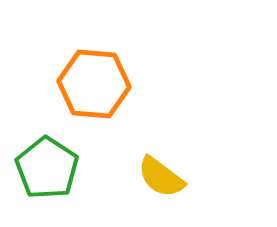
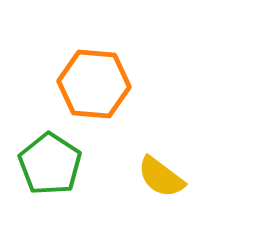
green pentagon: moved 3 px right, 4 px up
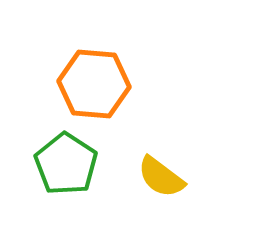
green pentagon: moved 16 px right
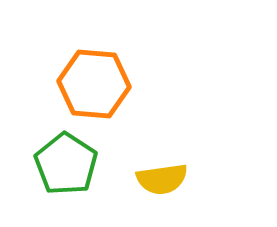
yellow semicircle: moved 1 px right, 2 px down; rotated 45 degrees counterclockwise
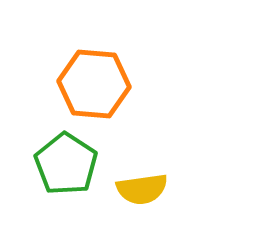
yellow semicircle: moved 20 px left, 10 px down
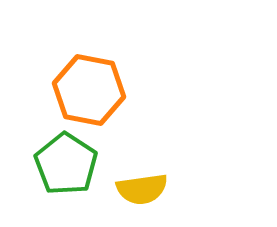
orange hexagon: moved 5 px left, 6 px down; rotated 6 degrees clockwise
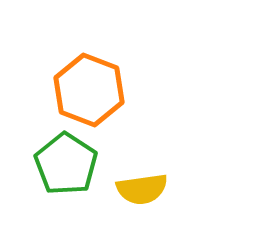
orange hexagon: rotated 10 degrees clockwise
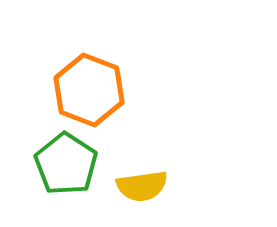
yellow semicircle: moved 3 px up
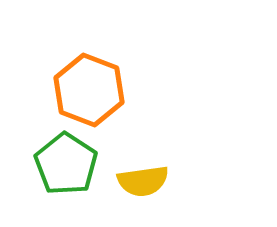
yellow semicircle: moved 1 px right, 5 px up
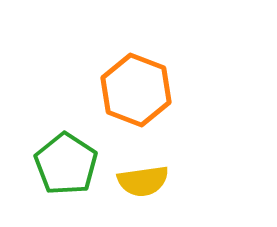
orange hexagon: moved 47 px right
